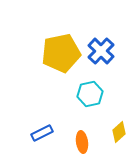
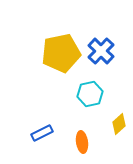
yellow diamond: moved 8 px up
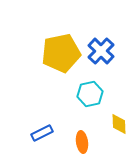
yellow diamond: rotated 50 degrees counterclockwise
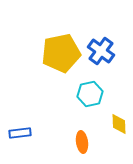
blue cross: rotated 8 degrees counterclockwise
blue rectangle: moved 22 px left; rotated 20 degrees clockwise
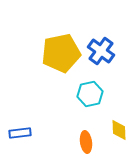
yellow diamond: moved 6 px down
orange ellipse: moved 4 px right
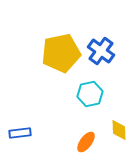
orange ellipse: rotated 45 degrees clockwise
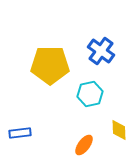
yellow pentagon: moved 11 px left, 12 px down; rotated 12 degrees clockwise
orange ellipse: moved 2 px left, 3 px down
